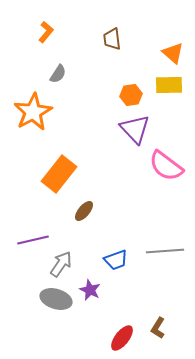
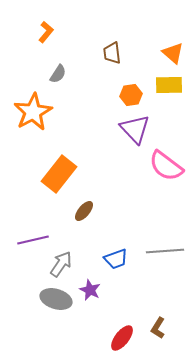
brown trapezoid: moved 14 px down
blue trapezoid: moved 1 px up
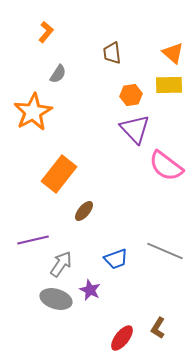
gray line: rotated 27 degrees clockwise
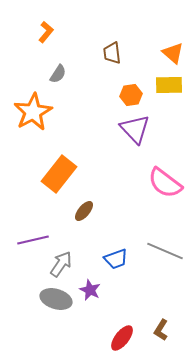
pink semicircle: moved 1 px left, 17 px down
brown L-shape: moved 3 px right, 2 px down
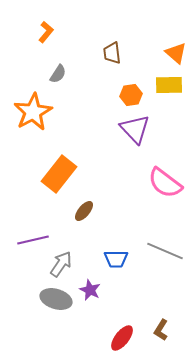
orange triangle: moved 3 px right
blue trapezoid: rotated 20 degrees clockwise
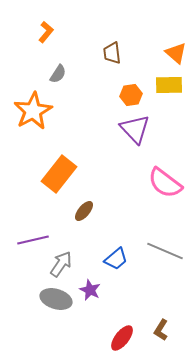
orange star: moved 1 px up
blue trapezoid: rotated 40 degrees counterclockwise
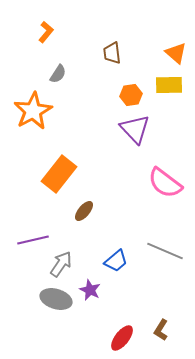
blue trapezoid: moved 2 px down
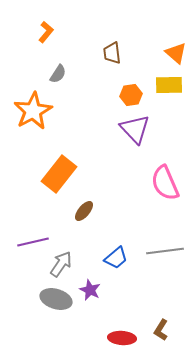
pink semicircle: rotated 30 degrees clockwise
purple line: moved 2 px down
gray line: rotated 30 degrees counterclockwise
blue trapezoid: moved 3 px up
red ellipse: rotated 56 degrees clockwise
